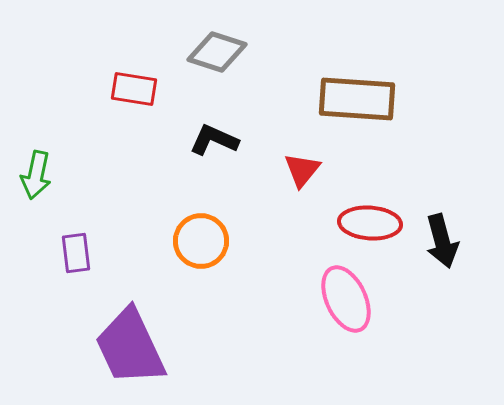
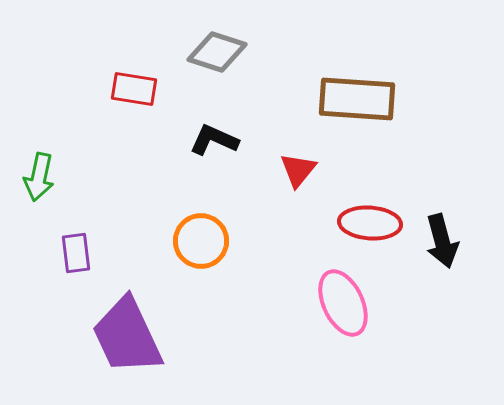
red triangle: moved 4 px left
green arrow: moved 3 px right, 2 px down
pink ellipse: moved 3 px left, 4 px down
purple trapezoid: moved 3 px left, 11 px up
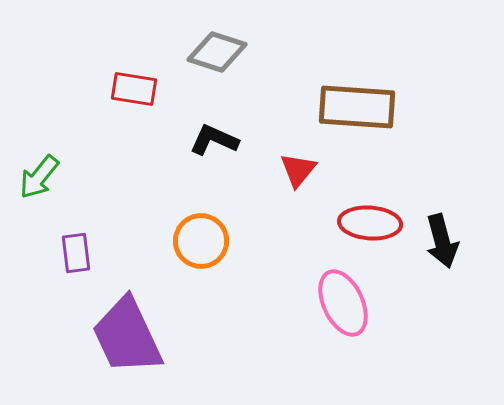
brown rectangle: moved 8 px down
green arrow: rotated 27 degrees clockwise
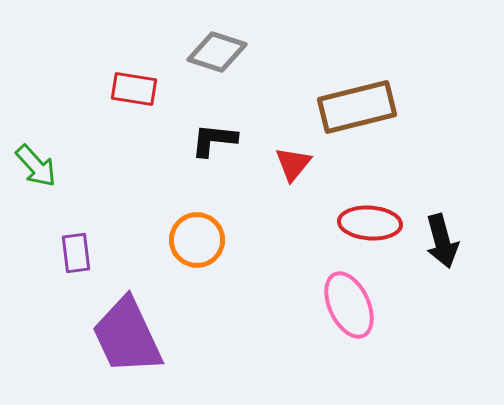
brown rectangle: rotated 18 degrees counterclockwise
black L-shape: rotated 18 degrees counterclockwise
red triangle: moved 5 px left, 6 px up
green arrow: moved 3 px left, 11 px up; rotated 81 degrees counterclockwise
orange circle: moved 4 px left, 1 px up
pink ellipse: moved 6 px right, 2 px down
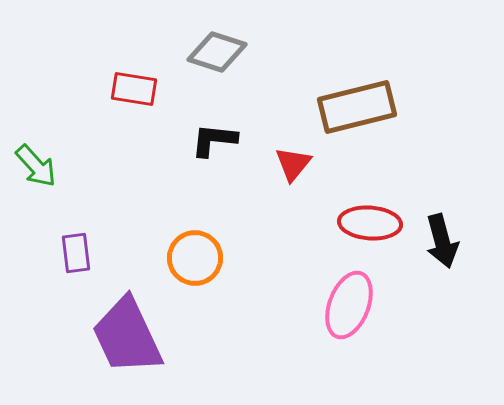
orange circle: moved 2 px left, 18 px down
pink ellipse: rotated 46 degrees clockwise
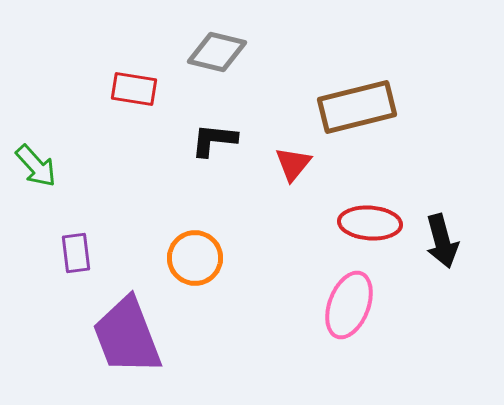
gray diamond: rotated 4 degrees counterclockwise
purple trapezoid: rotated 4 degrees clockwise
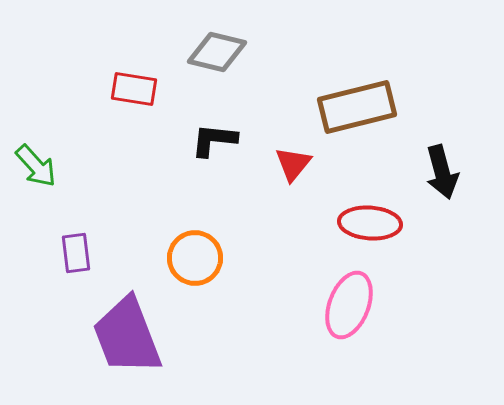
black arrow: moved 69 px up
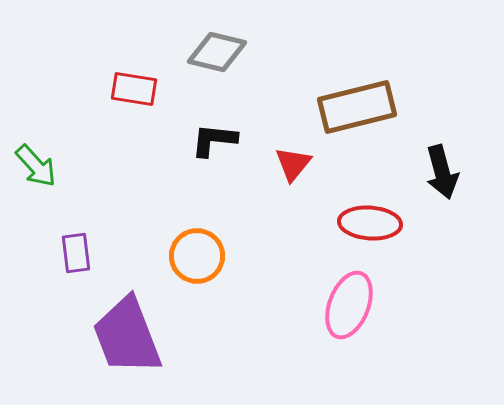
orange circle: moved 2 px right, 2 px up
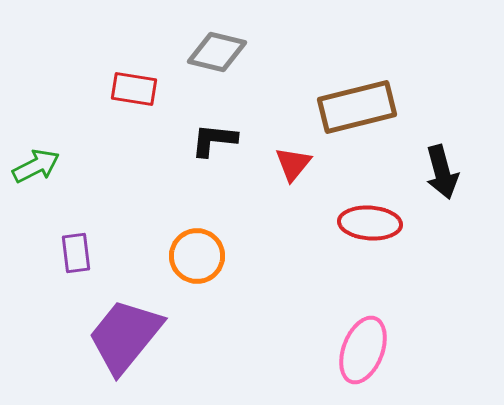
green arrow: rotated 75 degrees counterclockwise
pink ellipse: moved 14 px right, 45 px down
purple trapezoid: moved 2 px left; rotated 60 degrees clockwise
